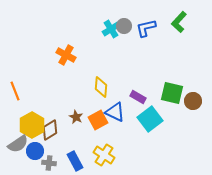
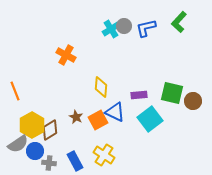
purple rectangle: moved 1 px right, 2 px up; rotated 35 degrees counterclockwise
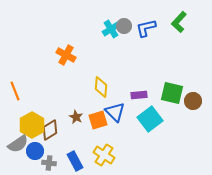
blue triangle: rotated 20 degrees clockwise
orange square: rotated 12 degrees clockwise
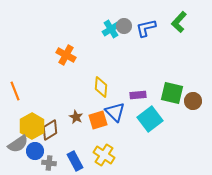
purple rectangle: moved 1 px left
yellow hexagon: moved 1 px down
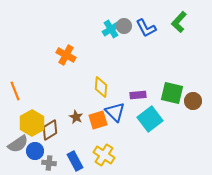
blue L-shape: rotated 105 degrees counterclockwise
yellow hexagon: moved 3 px up
